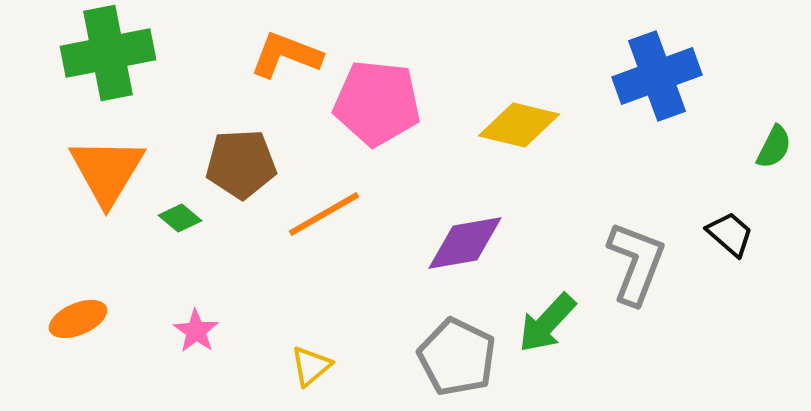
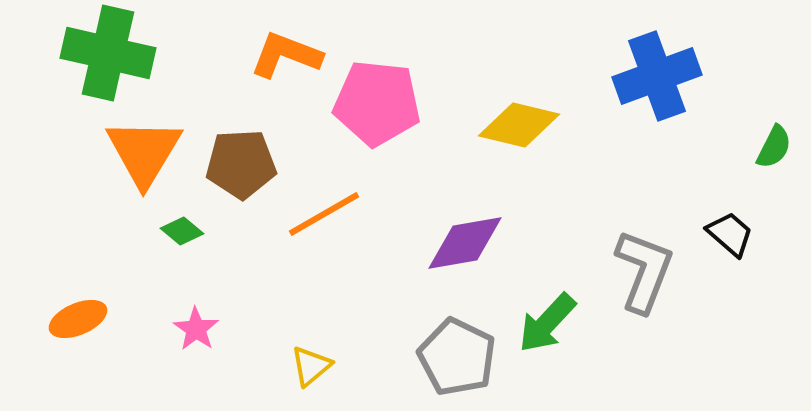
green cross: rotated 24 degrees clockwise
orange triangle: moved 37 px right, 19 px up
green diamond: moved 2 px right, 13 px down
gray L-shape: moved 8 px right, 8 px down
pink star: moved 2 px up
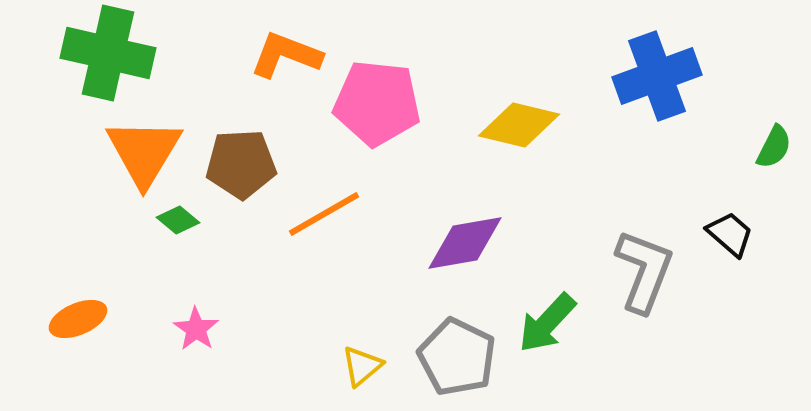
green diamond: moved 4 px left, 11 px up
yellow triangle: moved 51 px right
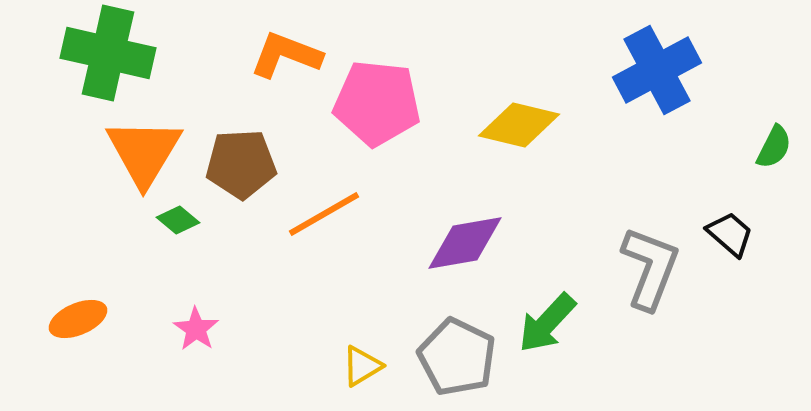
blue cross: moved 6 px up; rotated 8 degrees counterclockwise
gray L-shape: moved 6 px right, 3 px up
yellow triangle: rotated 9 degrees clockwise
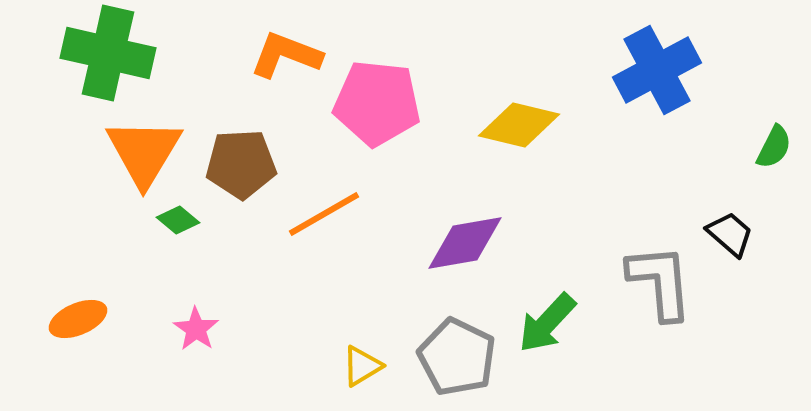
gray L-shape: moved 10 px right, 14 px down; rotated 26 degrees counterclockwise
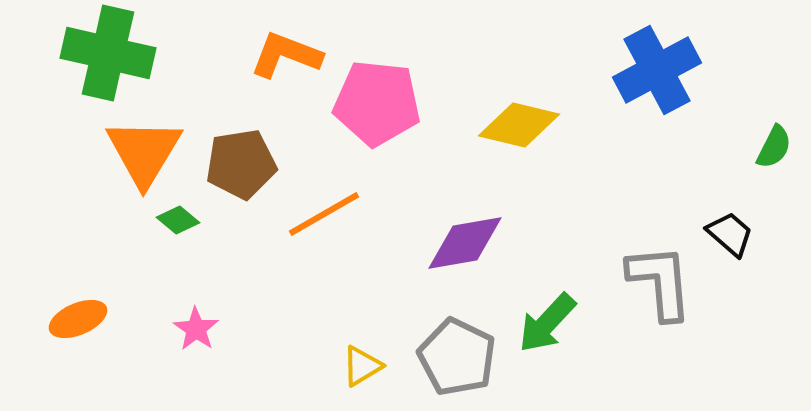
brown pentagon: rotated 6 degrees counterclockwise
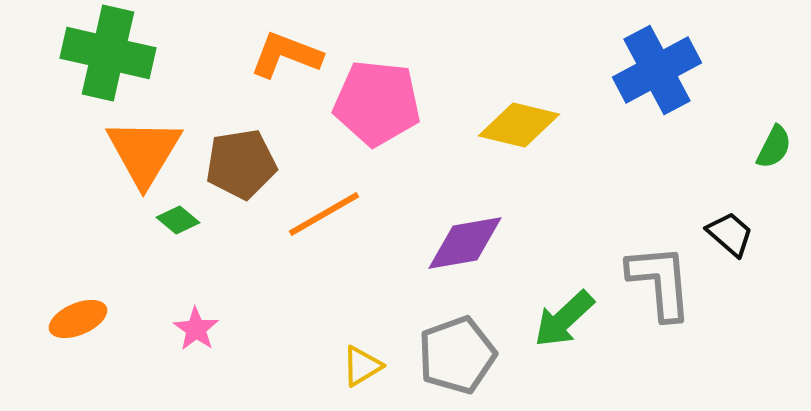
green arrow: moved 17 px right, 4 px up; rotated 4 degrees clockwise
gray pentagon: moved 2 px up; rotated 26 degrees clockwise
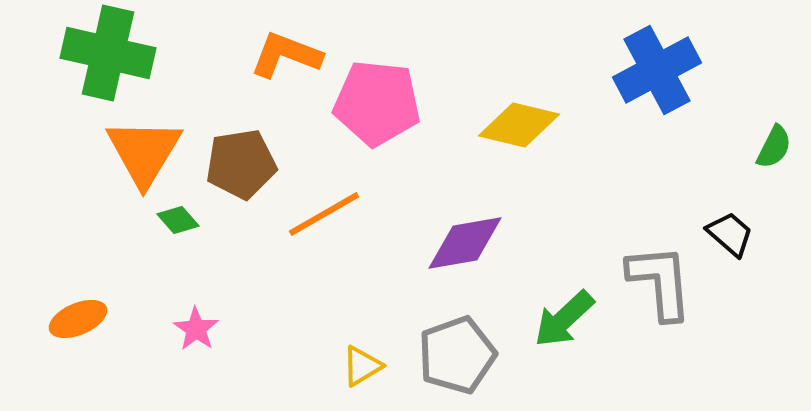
green diamond: rotated 9 degrees clockwise
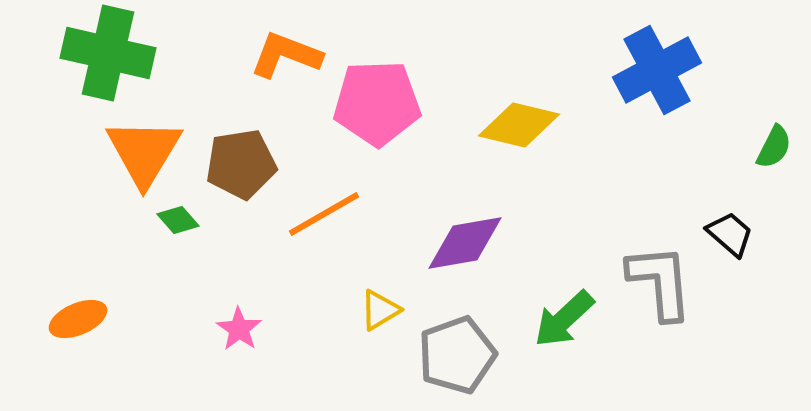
pink pentagon: rotated 8 degrees counterclockwise
pink star: moved 43 px right
yellow triangle: moved 18 px right, 56 px up
